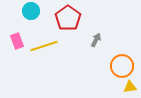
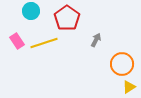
red pentagon: moved 1 px left
pink rectangle: rotated 14 degrees counterclockwise
yellow line: moved 3 px up
orange circle: moved 2 px up
yellow triangle: moved 1 px left; rotated 24 degrees counterclockwise
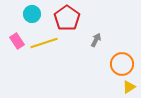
cyan circle: moved 1 px right, 3 px down
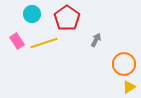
orange circle: moved 2 px right
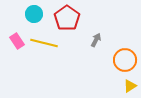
cyan circle: moved 2 px right
yellow line: rotated 32 degrees clockwise
orange circle: moved 1 px right, 4 px up
yellow triangle: moved 1 px right, 1 px up
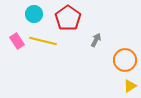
red pentagon: moved 1 px right
yellow line: moved 1 px left, 2 px up
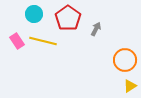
gray arrow: moved 11 px up
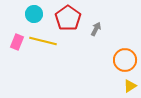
pink rectangle: moved 1 px down; rotated 56 degrees clockwise
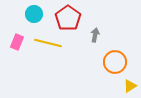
gray arrow: moved 1 px left, 6 px down; rotated 16 degrees counterclockwise
yellow line: moved 5 px right, 2 px down
orange circle: moved 10 px left, 2 px down
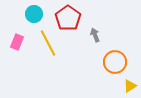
gray arrow: rotated 32 degrees counterclockwise
yellow line: rotated 48 degrees clockwise
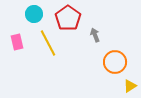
pink rectangle: rotated 35 degrees counterclockwise
